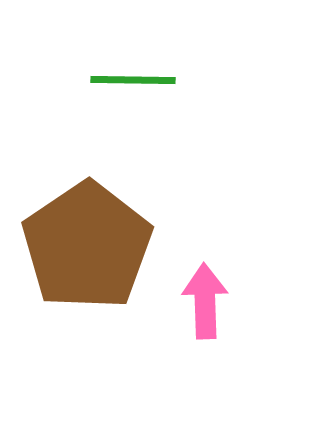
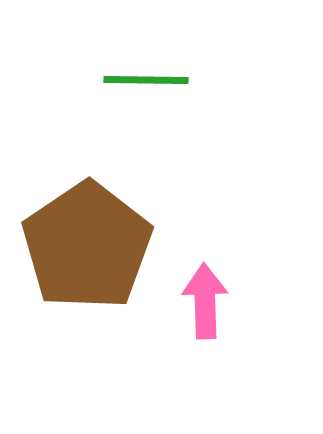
green line: moved 13 px right
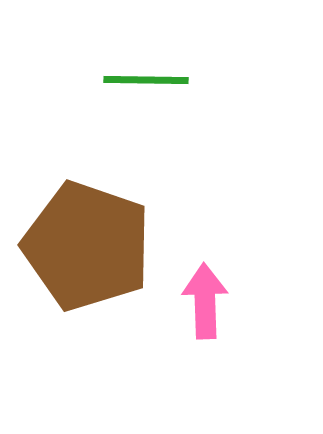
brown pentagon: rotated 19 degrees counterclockwise
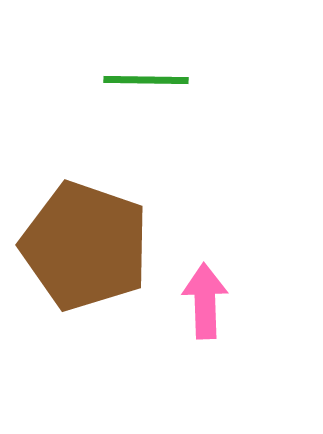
brown pentagon: moved 2 px left
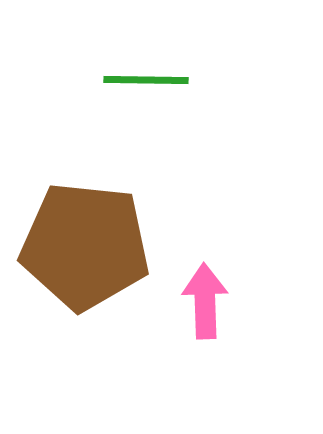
brown pentagon: rotated 13 degrees counterclockwise
